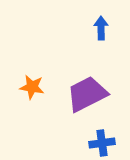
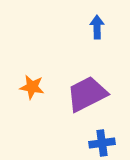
blue arrow: moved 4 px left, 1 px up
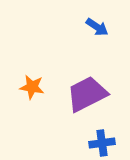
blue arrow: rotated 125 degrees clockwise
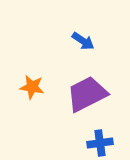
blue arrow: moved 14 px left, 14 px down
blue cross: moved 2 px left
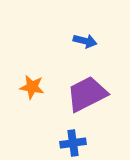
blue arrow: moved 2 px right; rotated 20 degrees counterclockwise
blue cross: moved 27 px left
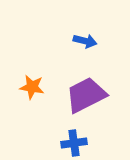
purple trapezoid: moved 1 px left, 1 px down
blue cross: moved 1 px right
